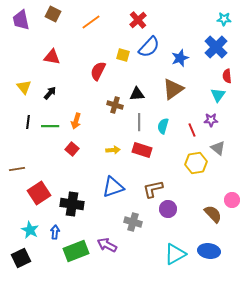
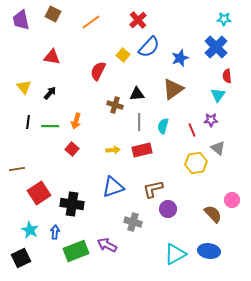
yellow square at (123, 55): rotated 24 degrees clockwise
red rectangle at (142, 150): rotated 30 degrees counterclockwise
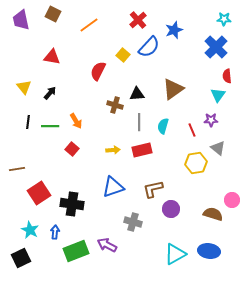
orange line at (91, 22): moved 2 px left, 3 px down
blue star at (180, 58): moved 6 px left, 28 px up
orange arrow at (76, 121): rotated 49 degrees counterclockwise
purple circle at (168, 209): moved 3 px right
brown semicircle at (213, 214): rotated 30 degrees counterclockwise
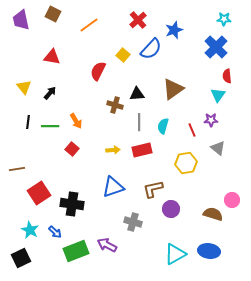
blue semicircle at (149, 47): moved 2 px right, 2 px down
yellow hexagon at (196, 163): moved 10 px left
blue arrow at (55, 232): rotated 128 degrees clockwise
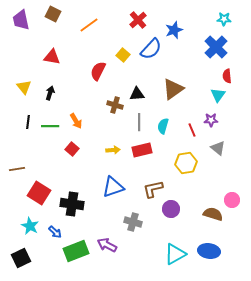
black arrow at (50, 93): rotated 24 degrees counterclockwise
red square at (39, 193): rotated 25 degrees counterclockwise
cyan star at (30, 230): moved 4 px up
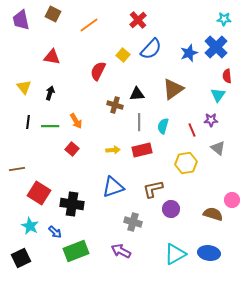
blue star at (174, 30): moved 15 px right, 23 px down
purple arrow at (107, 245): moved 14 px right, 6 px down
blue ellipse at (209, 251): moved 2 px down
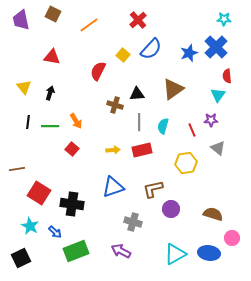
pink circle at (232, 200): moved 38 px down
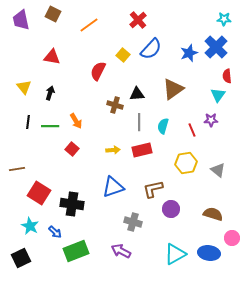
gray triangle at (218, 148): moved 22 px down
